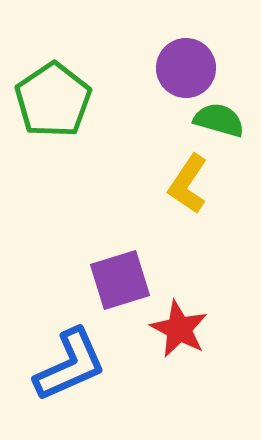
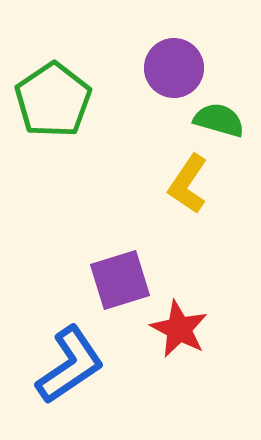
purple circle: moved 12 px left
blue L-shape: rotated 10 degrees counterclockwise
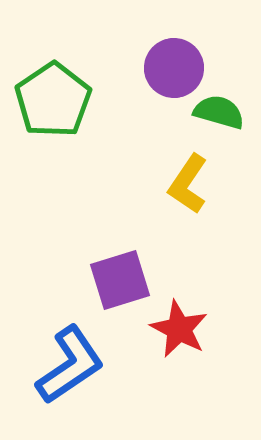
green semicircle: moved 8 px up
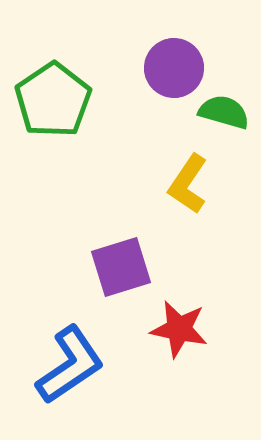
green semicircle: moved 5 px right
purple square: moved 1 px right, 13 px up
red star: rotated 16 degrees counterclockwise
